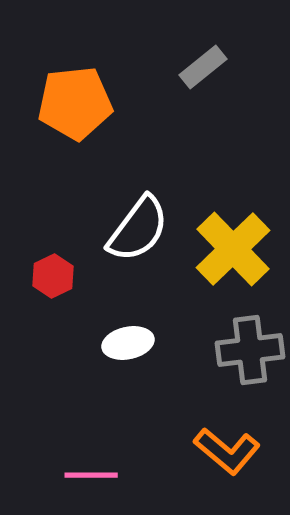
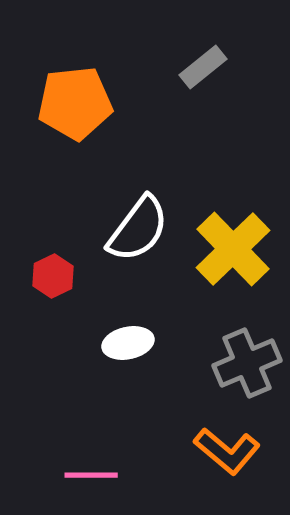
gray cross: moved 3 px left, 13 px down; rotated 16 degrees counterclockwise
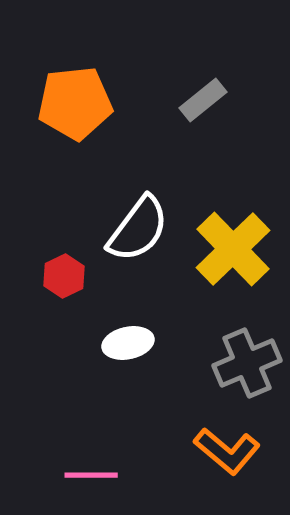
gray rectangle: moved 33 px down
red hexagon: moved 11 px right
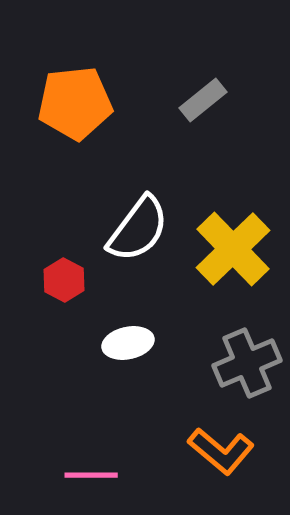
red hexagon: moved 4 px down; rotated 6 degrees counterclockwise
orange L-shape: moved 6 px left
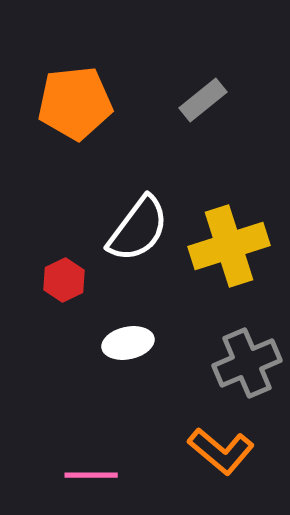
yellow cross: moved 4 px left, 3 px up; rotated 26 degrees clockwise
red hexagon: rotated 6 degrees clockwise
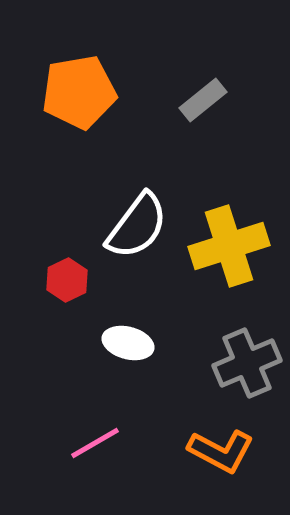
orange pentagon: moved 4 px right, 11 px up; rotated 4 degrees counterclockwise
white semicircle: moved 1 px left, 3 px up
red hexagon: moved 3 px right
white ellipse: rotated 27 degrees clockwise
orange L-shape: rotated 12 degrees counterclockwise
pink line: moved 4 px right, 32 px up; rotated 30 degrees counterclockwise
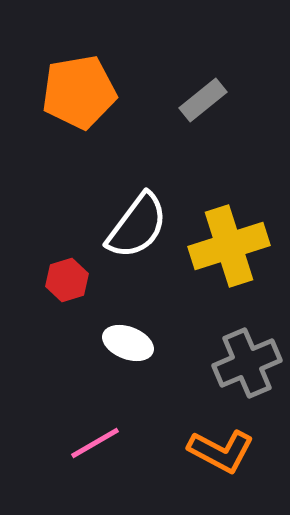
red hexagon: rotated 9 degrees clockwise
white ellipse: rotated 6 degrees clockwise
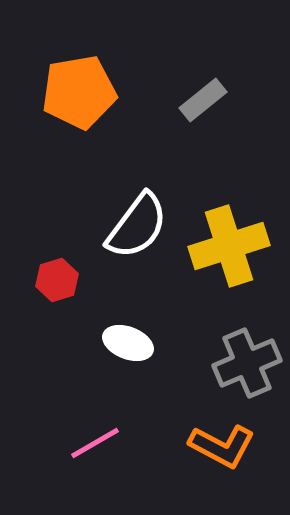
red hexagon: moved 10 px left
orange L-shape: moved 1 px right, 5 px up
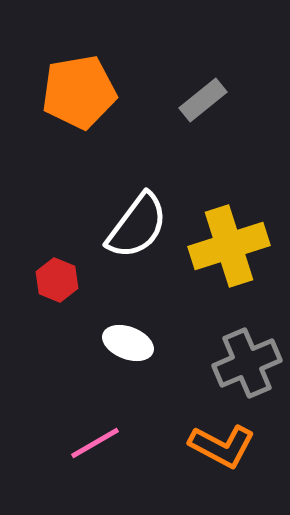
red hexagon: rotated 21 degrees counterclockwise
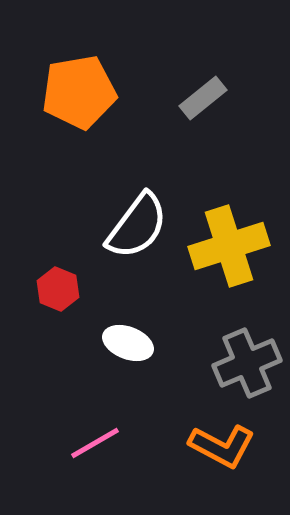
gray rectangle: moved 2 px up
red hexagon: moved 1 px right, 9 px down
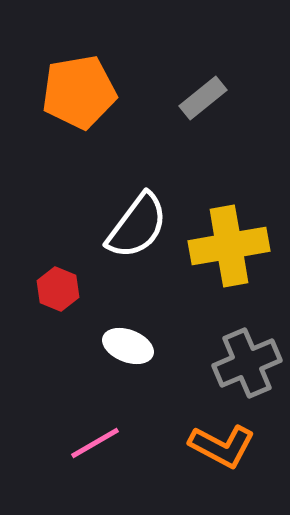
yellow cross: rotated 8 degrees clockwise
white ellipse: moved 3 px down
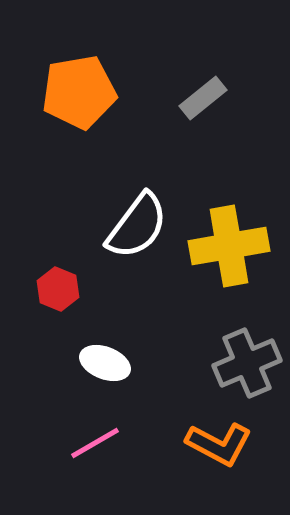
white ellipse: moved 23 px left, 17 px down
orange L-shape: moved 3 px left, 2 px up
